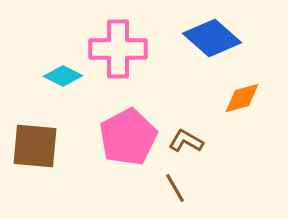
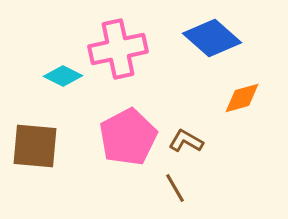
pink cross: rotated 12 degrees counterclockwise
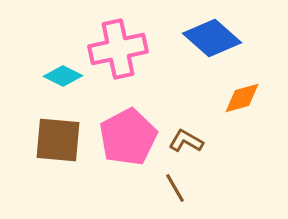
brown square: moved 23 px right, 6 px up
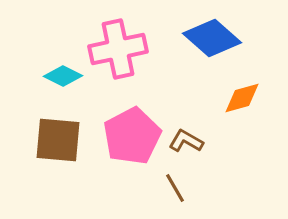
pink pentagon: moved 4 px right, 1 px up
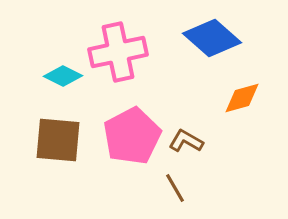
pink cross: moved 3 px down
